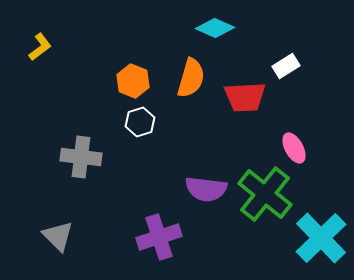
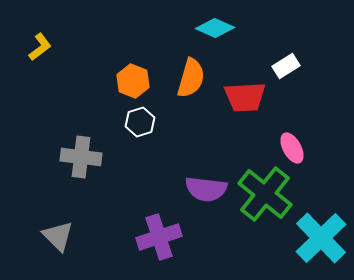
pink ellipse: moved 2 px left
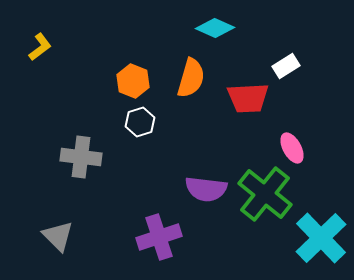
red trapezoid: moved 3 px right, 1 px down
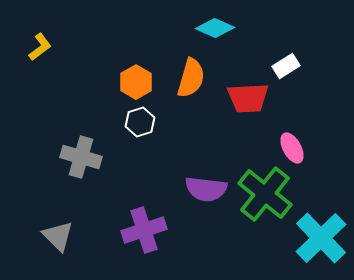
orange hexagon: moved 3 px right, 1 px down; rotated 8 degrees clockwise
gray cross: rotated 9 degrees clockwise
purple cross: moved 15 px left, 7 px up
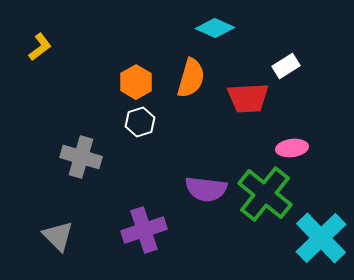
pink ellipse: rotated 68 degrees counterclockwise
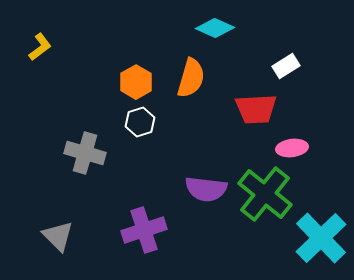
red trapezoid: moved 8 px right, 11 px down
gray cross: moved 4 px right, 4 px up
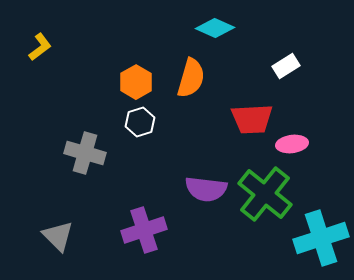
red trapezoid: moved 4 px left, 10 px down
pink ellipse: moved 4 px up
cyan cross: rotated 26 degrees clockwise
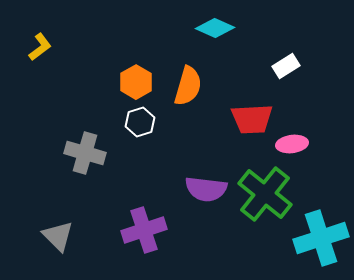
orange semicircle: moved 3 px left, 8 px down
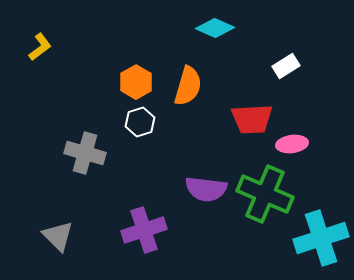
green cross: rotated 16 degrees counterclockwise
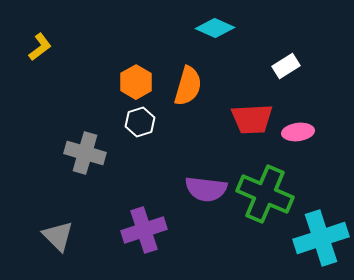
pink ellipse: moved 6 px right, 12 px up
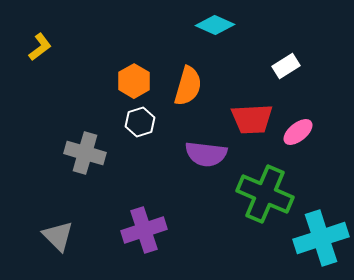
cyan diamond: moved 3 px up
orange hexagon: moved 2 px left, 1 px up
pink ellipse: rotated 32 degrees counterclockwise
purple semicircle: moved 35 px up
